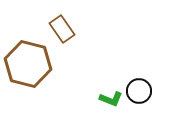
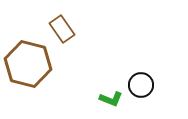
black circle: moved 2 px right, 6 px up
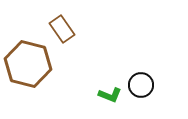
green L-shape: moved 1 px left, 4 px up
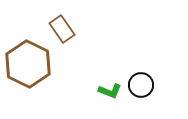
brown hexagon: rotated 12 degrees clockwise
green L-shape: moved 4 px up
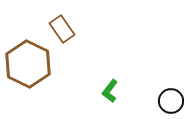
black circle: moved 30 px right, 16 px down
green L-shape: rotated 105 degrees clockwise
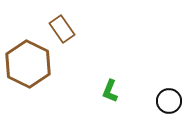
green L-shape: rotated 15 degrees counterclockwise
black circle: moved 2 px left
